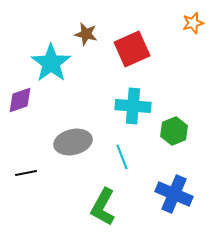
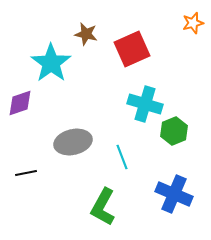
purple diamond: moved 3 px down
cyan cross: moved 12 px right, 2 px up; rotated 12 degrees clockwise
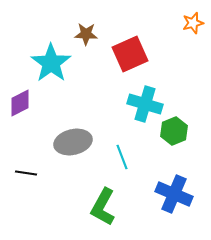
brown star: rotated 10 degrees counterclockwise
red square: moved 2 px left, 5 px down
purple diamond: rotated 8 degrees counterclockwise
black line: rotated 20 degrees clockwise
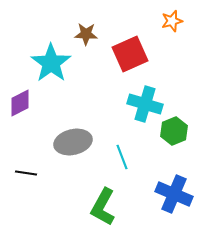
orange star: moved 21 px left, 2 px up
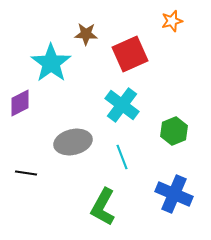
cyan cross: moved 23 px left, 1 px down; rotated 20 degrees clockwise
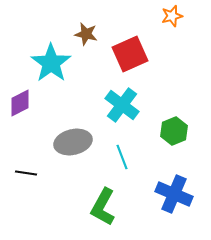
orange star: moved 5 px up
brown star: rotated 10 degrees clockwise
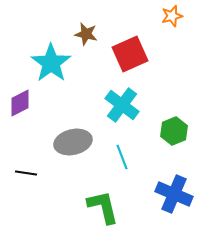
green L-shape: rotated 138 degrees clockwise
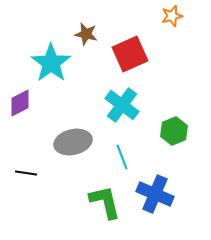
blue cross: moved 19 px left
green L-shape: moved 2 px right, 5 px up
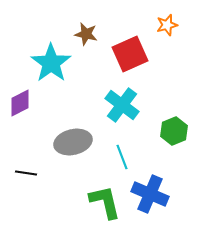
orange star: moved 5 px left, 9 px down
blue cross: moved 5 px left
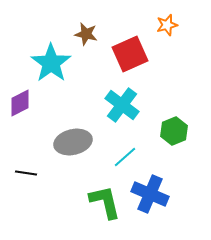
cyan line: moved 3 px right; rotated 70 degrees clockwise
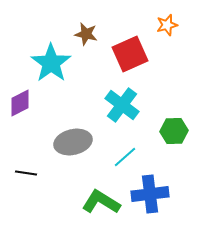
green hexagon: rotated 20 degrees clockwise
blue cross: rotated 30 degrees counterclockwise
green L-shape: moved 4 px left; rotated 45 degrees counterclockwise
